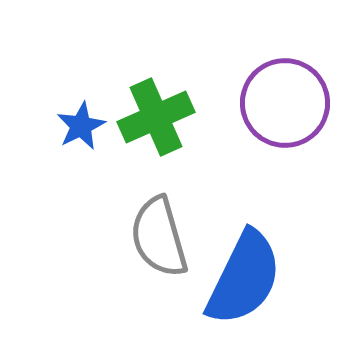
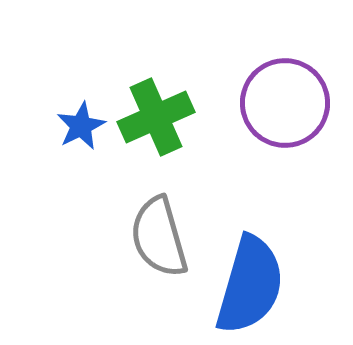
blue semicircle: moved 6 px right, 7 px down; rotated 10 degrees counterclockwise
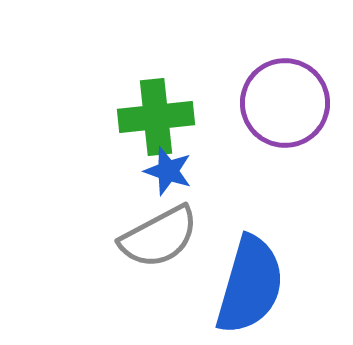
green cross: rotated 18 degrees clockwise
blue star: moved 87 px right, 45 px down; rotated 27 degrees counterclockwise
gray semicircle: rotated 102 degrees counterclockwise
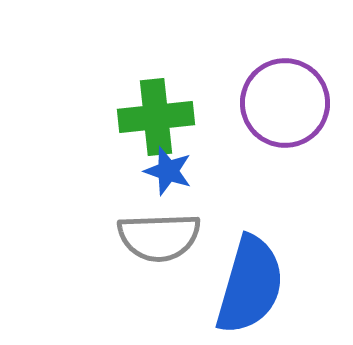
gray semicircle: rotated 26 degrees clockwise
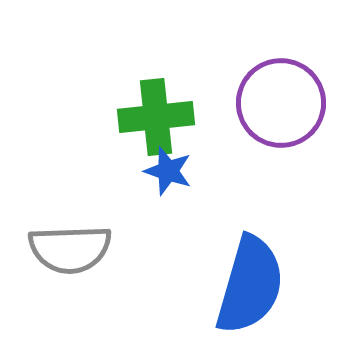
purple circle: moved 4 px left
gray semicircle: moved 89 px left, 12 px down
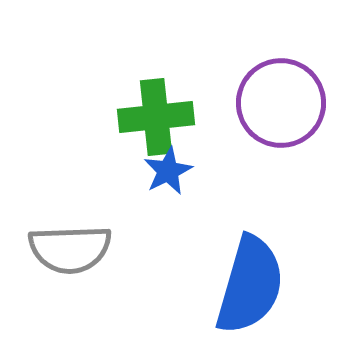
blue star: rotated 27 degrees clockwise
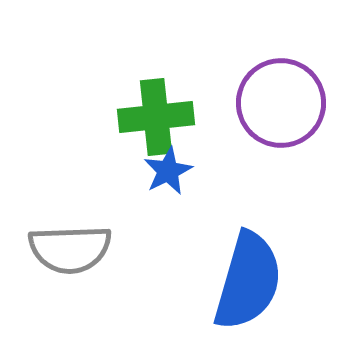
blue semicircle: moved 2 px left, 4 px up
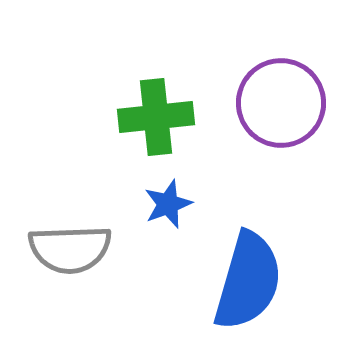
blue star: moved 33 px down; rotated 6 degrees clockwise
